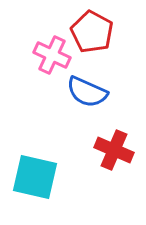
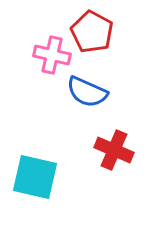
pink cross: rotated 12 degrees counterclockwise
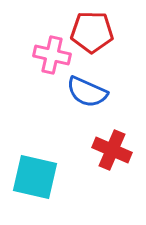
red pentagon: rotated 27 degrees counterclockwise
red cross: moved 2 px left
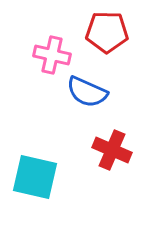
red pentagon: moved 15 px right
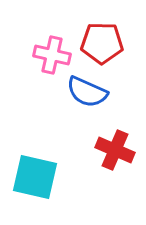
red pentagon: moved 5 px left, 11 px down
red cross: moved 3 px right
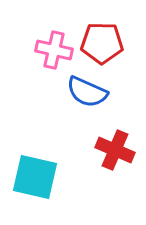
pink cross: moved 2 px right, 5 px up
